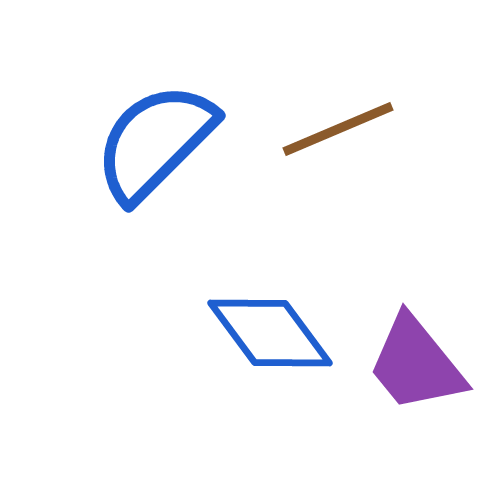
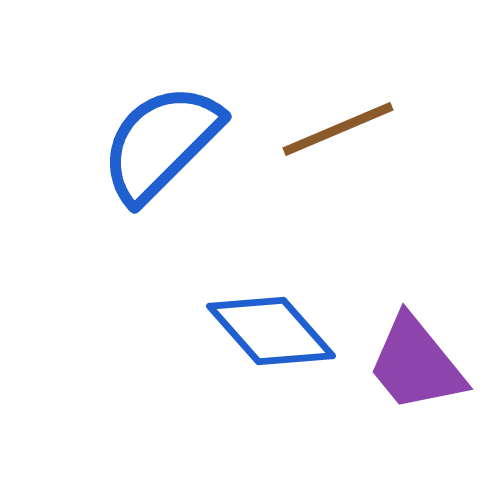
blue semicircle: moved 6 px right, 1 px down
blue diamond: moved 1 px right, 2 px up; rotated 5 degrees counterclockwise
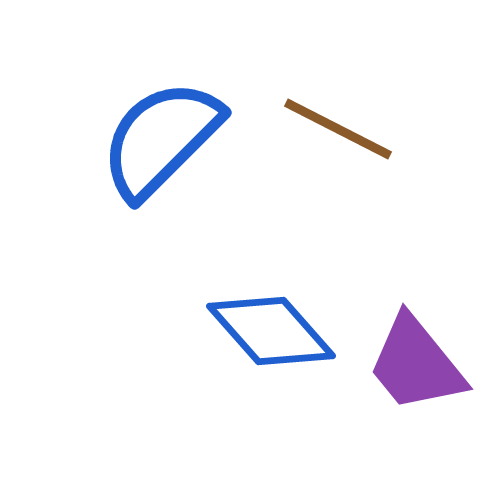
brown line: rotated 50 degrees clockwise
blue semicircle: moved 4 px up
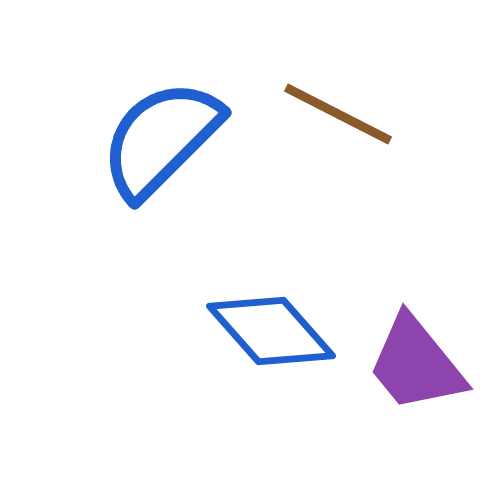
brown line: moved 15 px up
